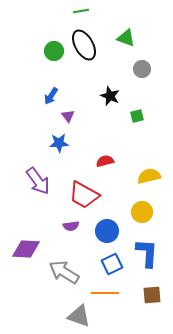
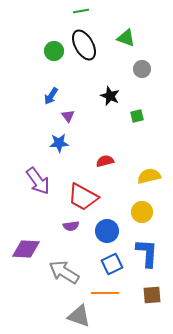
red trapezoid: moved 1 px left, 2 px down
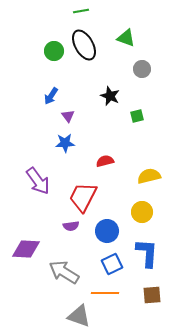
blue star: moved 6 px right
red trapezoid: rotated 88 degrees clockwise
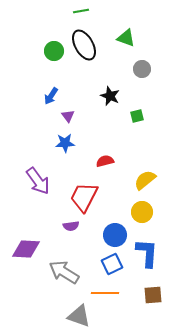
yellow semicircle: moved 4 px left, 4 px down; rotated 25 degrees counterclockwise
red trapezoid: moved 1 px right
blue circle: moved 8 px right, 4 px down
brown square: moved 1 px right
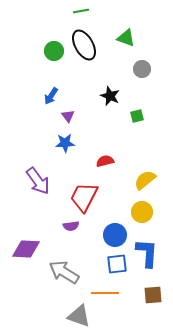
blue square: moved 5 px right; rotated 20 degrees clockwise
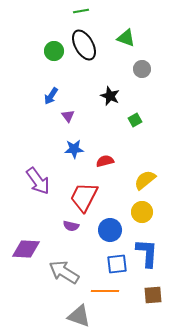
green square: moved 2 px left, 4 px down; rotated 16 degrees counterclockwise
blue star: moved 9 px right, 6 px down
purple semicircle: rotated 21 degrees clockwise
blue circle: moved 5 px left, 5 px up
orange line: moved 2 px up
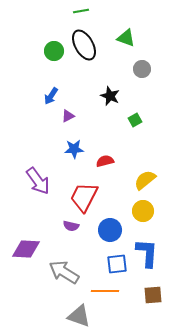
purple triangle: rotated 40 degrees clockwise
yellow circle: moved 1 px right, 1 px up
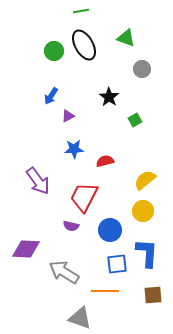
black star: moved 1 px left, 1 px down; rotated 12 degrees clockwise
gray triangle: moved 1 px right, 2 px down
